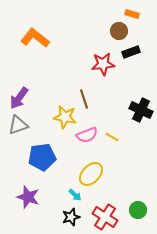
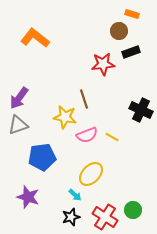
green circle: moved 5 px left
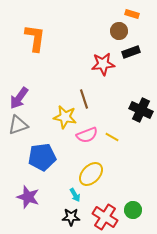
orange L-shape: rotated 60 degrees clockwise
cyan arrow: rotated 16 degrees clockwise
black star: rotated 18 degrees clockwise
